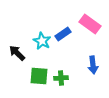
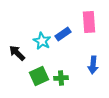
pink rectangle: moved 1 px left, 2 px up; rotated 50 degrees clockwise
blue arrow: rotated 12 degrees clockwise
green square: rotated 30 degrees counterclockwise
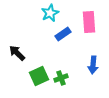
cyan star: moved 8 px right, 28 px up; rotated 18 degrees clockwise
green cross: rotated 16 degrees counterclockwise
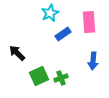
blue arrow: moved 4 px up
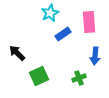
blue arrow: moved 2 px right, 5 px up
green cross: moved 18 px right
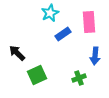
green square: moved 2 px left, 1 px up
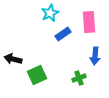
black arrow: moved 4 px left, 6 px down; rotated 30 degrees counterclockwise
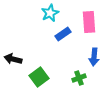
blue arrow: moved 1 px left, 1 px down
green square: moved 2 px right, 2 px down; rotated 12 degrees counterclockwise
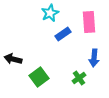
blue arrow: moved 1 px down
green cross: rotated 16 degrees counterclockwise
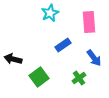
blue rectangle: moved 11 px down
blue arrow: rotated 42 degrees counterclockwise
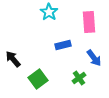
cyan star: moved 1 px left, 1 px up; rotated 12 degrees counterclockwise
blue rectangle: rotated 21 degrees clockwise
black arrow: rotated 36 degrees clockwise
green square: moved 1 px left, 2 px down
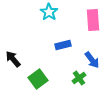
pink rectangle: moved 4 px right, 2 px up
blue arrow: moved 2 px left, 2 px down
